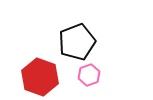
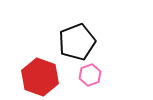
pink hexagon: moved 1 px right
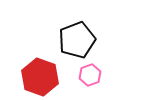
black pentagon: moved 2 px up
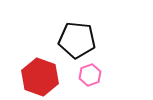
black pentagon: rotated 27 degrees clockwise
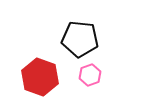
black pentagon: moved 3 px right, 1 px up
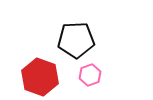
black pentagon: moved 4 px left, 1 px down; rotated 9 degrees counterclockwise
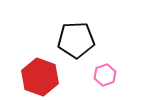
pink hexagon: moved 15 px right
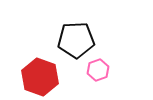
pink hexagon: moved 7 px left, 5 px up
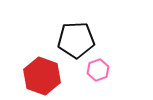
red hexagon: moved 2 px right, 1 px up
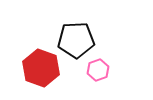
red hexagon: moved 1 px left, 8 px up
